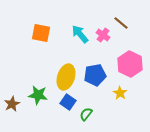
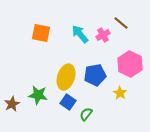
pink cross: rotated 24 degrees clockwise
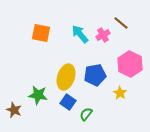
brown star: moved 2 px right, 6 px down; rotated 21 degrees counterclockwise
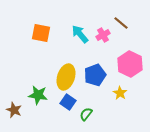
blue pentagon: rotated 10 degrees counterclockwise
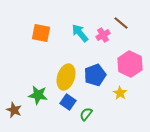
cyan arrow: moved 1 px up
